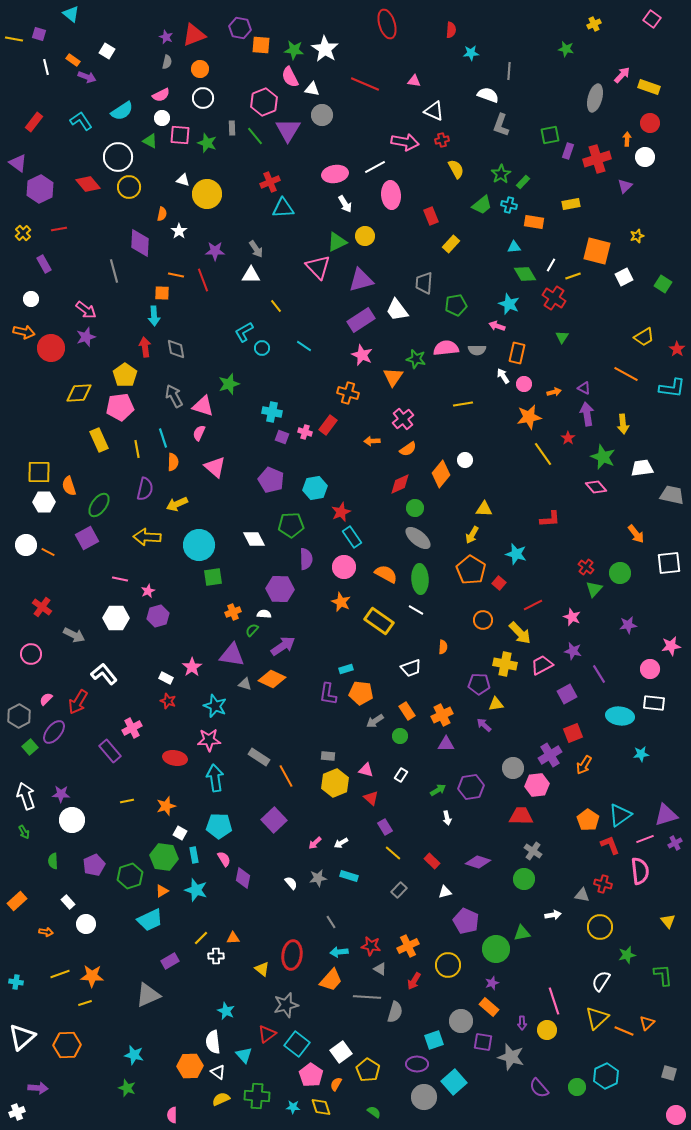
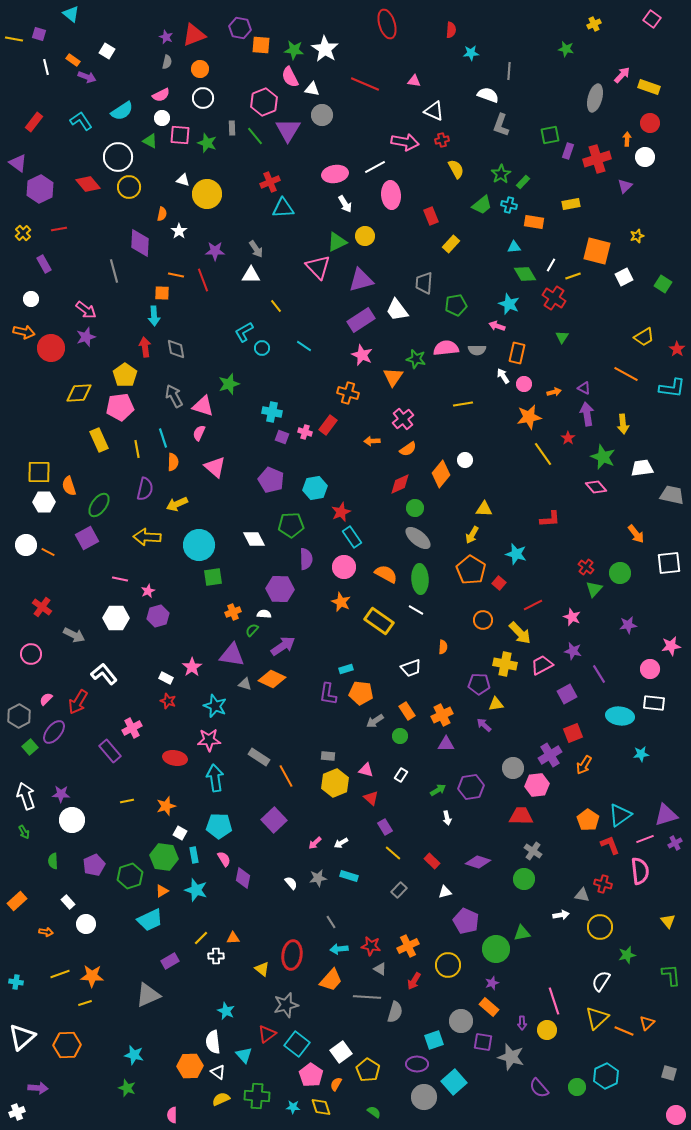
white arrow at (553, 915): moved 8 px right
cyan arrow at (339, 952): moved 3 px up
green L-shape at (663, 975): moved 8 px right
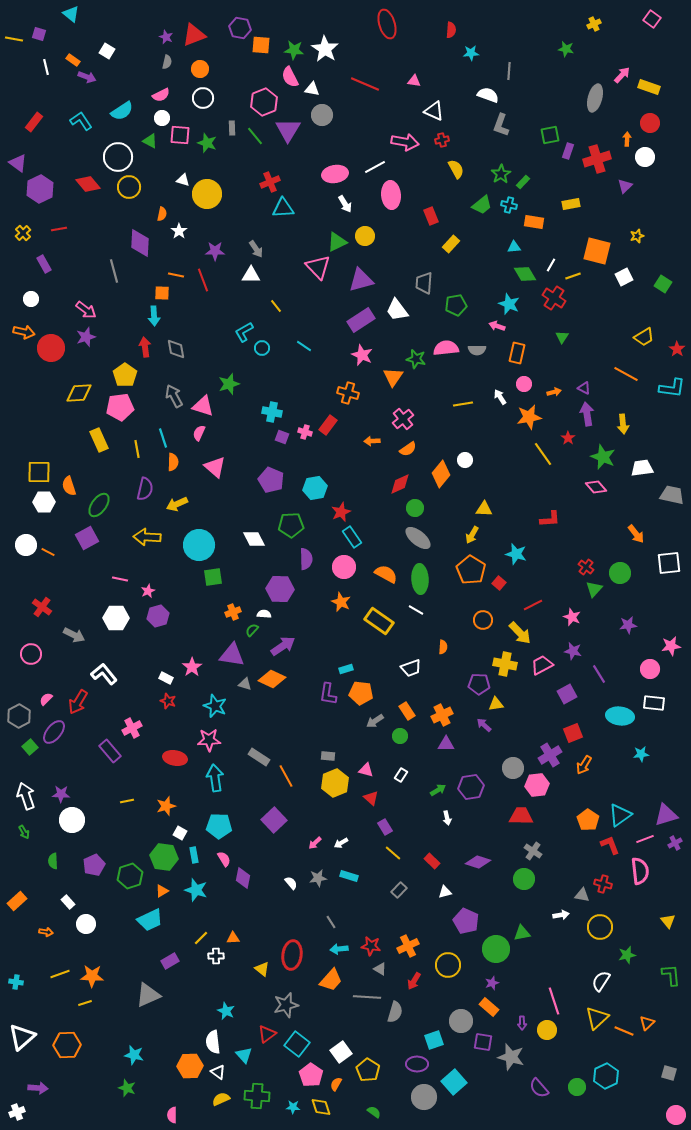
white arrow at (503, 376): moved 3 px left, 21 px down
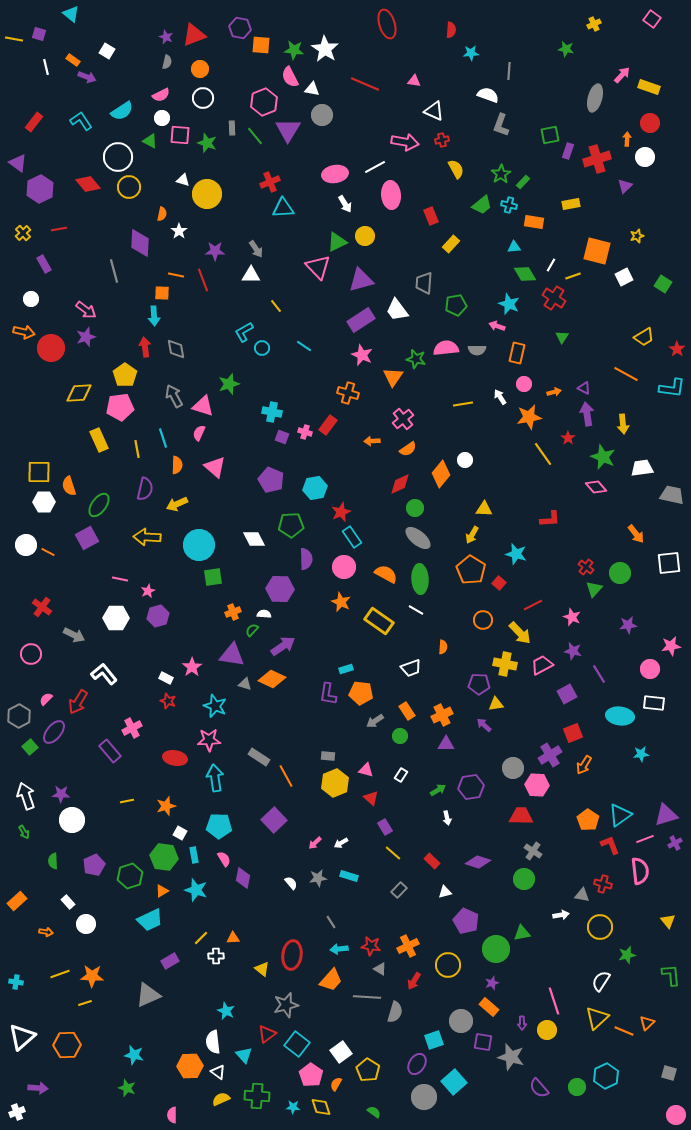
orange semicircle at (173, 462): moved 4 px right, 3 px down
pink hexagon at (537, 785): rotated 10 degrees clockwise
purple ellipse at (417, 1064): rotated 60 degrees counterclockwise
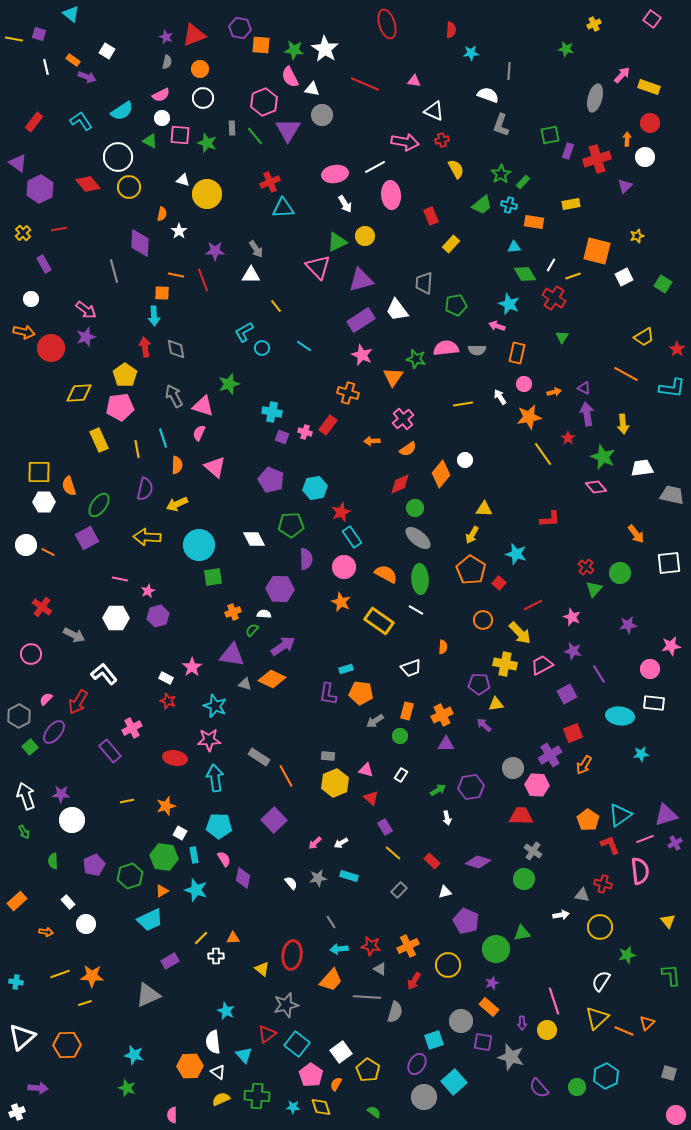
orange rectangle at (407, 711): rotated 48 degrees clockwise
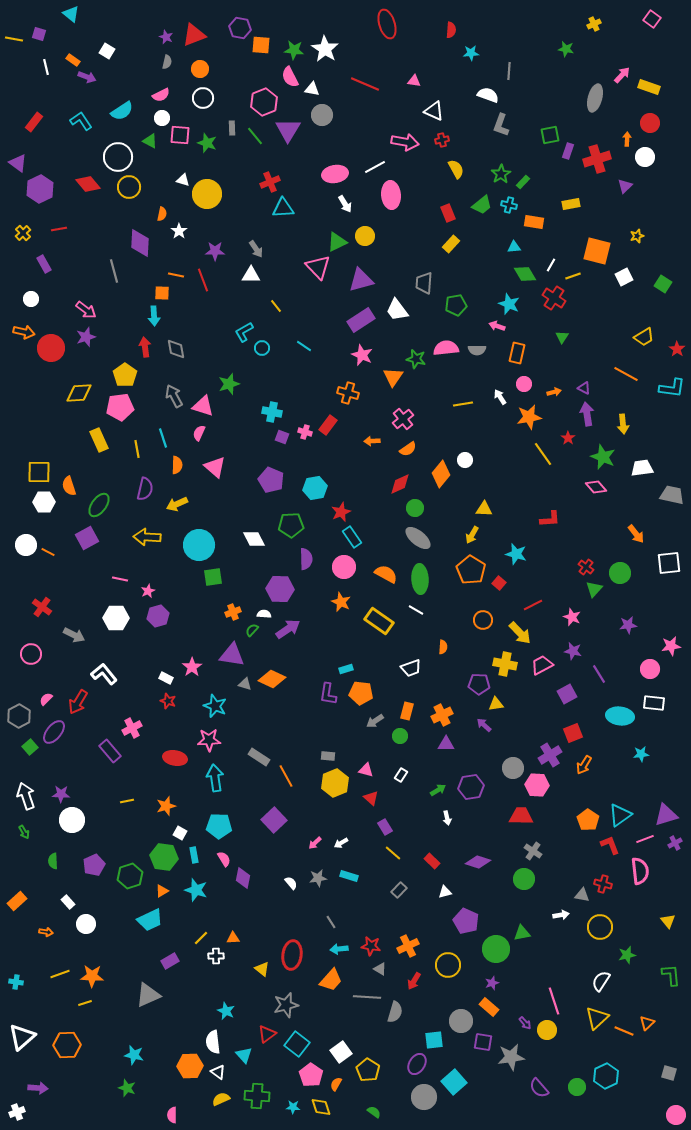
red rectangle at (431, 216): moved 17 px right, 3 px up
purple arrow at (283, 646): moved 5 px right, 17 px up
purple arrow at (522, 1023): moved 3 px right; rotated 40 degrees counterclockwise
cyan square at (434, 1040): rotated 12 degrees clockwise
gray star at (511, 1057): rotated 24 degrees counterclockwise
